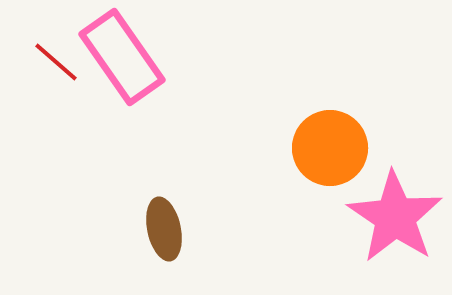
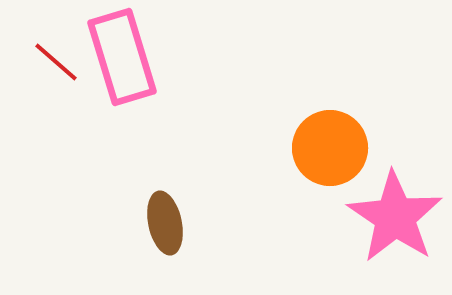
pink rectangle: rotated 18 degrees clockwise
brown ellipse: moved 1 px right, 6 px up
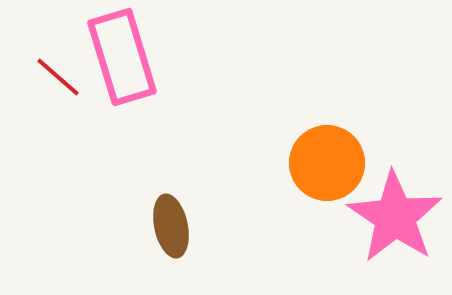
red line: moved 2 px right, 15 px down
orange circle: moved 3 px left, 15 px down
brown ellipse: moved 6 px right, 3 px down
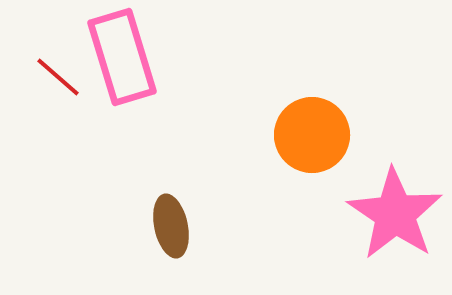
orange circle: moved 15 px left, 28 px up
pink star: moved 3 px up
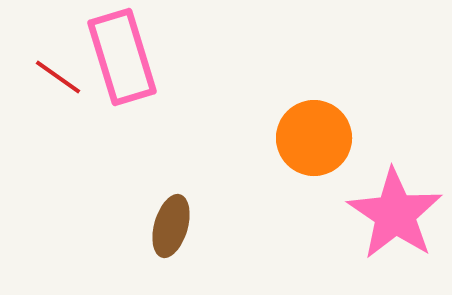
red line: rotated 6 degrees counterclockwise
orange circle: moved 2 px right, 3 px down
brown ellipse: rotated 28 degrees clockwise
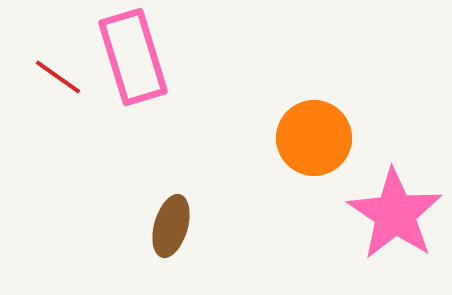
pink rectangle: moved 11 px right
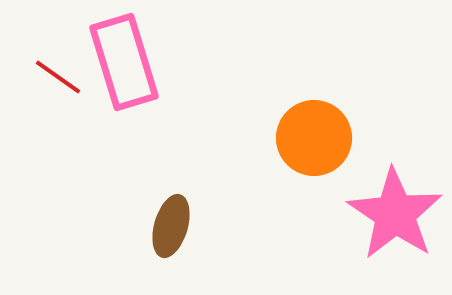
pink rectangle: moved 9 px left, 5 px down
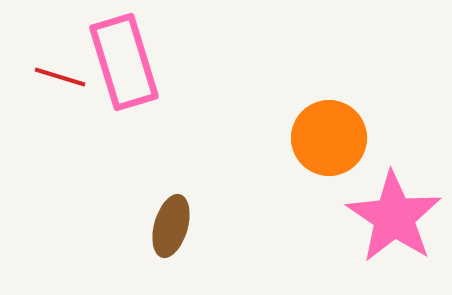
red line: moved 2 px right; rotated 18 degrees counterclockwise
orange circle: moved 15 px right
pink star: moved 1 px left, 3 px down
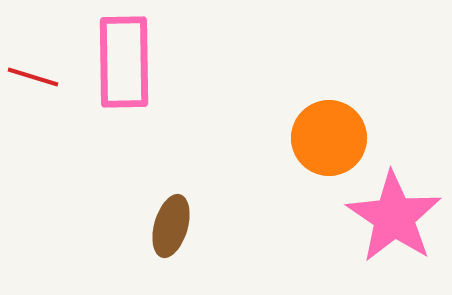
pink rectangle: rotated 16 degrees clockwise
red line: moved 27 px left
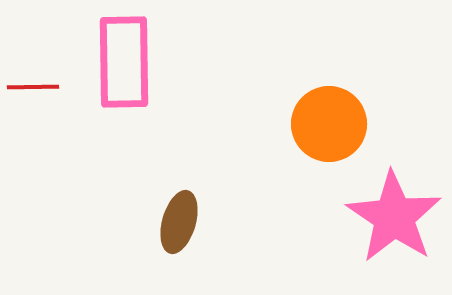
red line: moved 10 px down; rotated 18 degrees counterclockwise
orange circle: moved 14 px up
brown ellipse: moved 8 px right, 4 px up
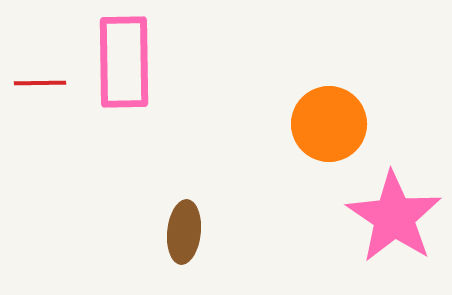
red line: moved 7 px right, 4 px up
brown ellipse: moved 5 px right, 10 px down; rotated 10 degrees counterclockwise
